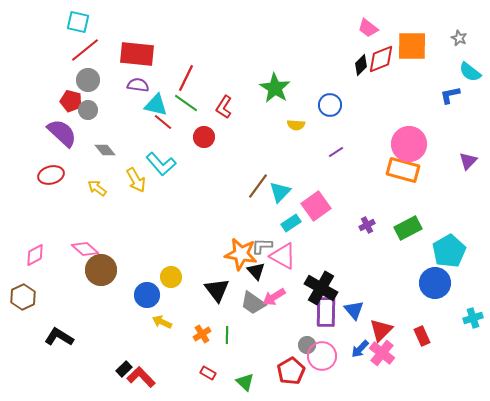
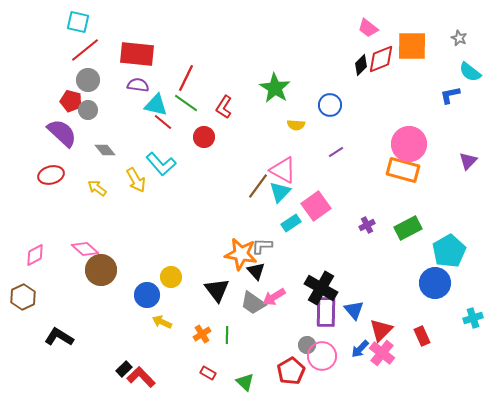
pink triangle at (283, 256): moved 86 px up
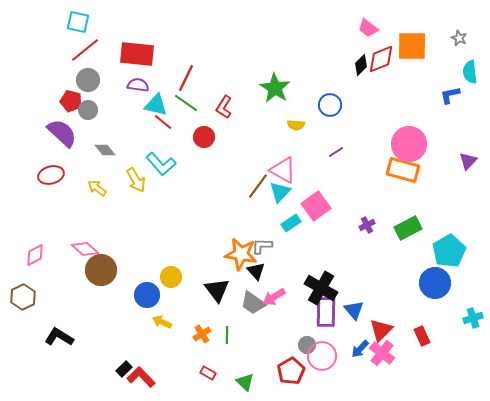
cyan semicircle at (470, 72): rotated 45 degrees clockwise
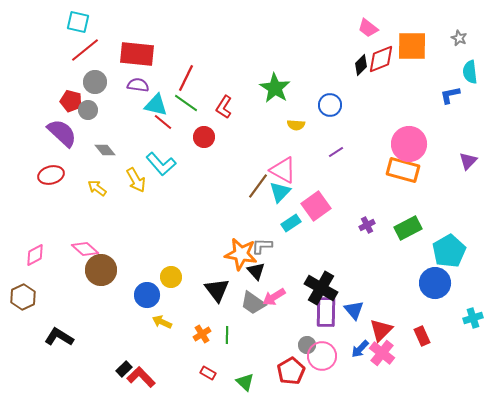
gray circle at (88, 80): moved 7 px right, 2 px down
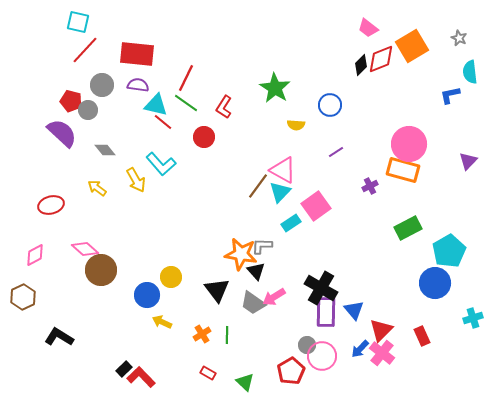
orange square at (412, 46): rotated 32 degrees counterclockwise
red line at (85, 50): rotated 8 degrees counterclockwise
gray circle at (95, 82): moved 7 px right, 3 px down
red ellipse at (51, 175): moved 30 px down
purple cross at (367, 225): moved 3 px right, 39 px up
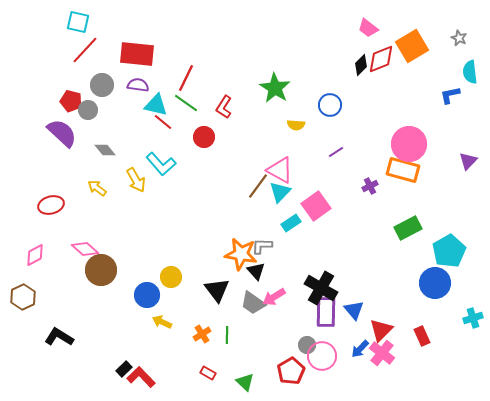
pink triangle at (283, 170): moved 3 px left
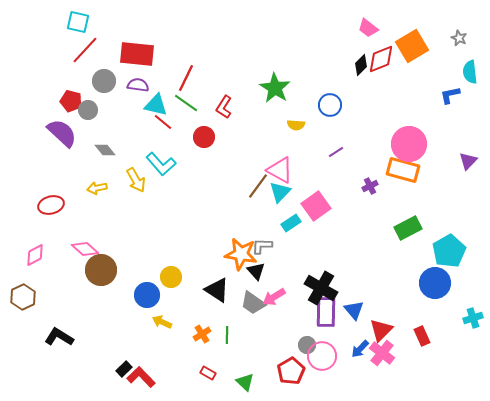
gray circle at (102, 85): moved 2 px right, 4 px up
yellow arrow at (97, 188): rotated 48 degrees counterclockwise
black triangle at (217, 290): rotated 20 degrees counterclockwise
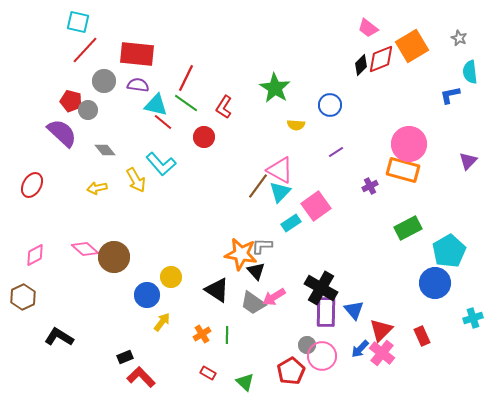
red ellipse at (51, 205): moved 19 px left, 20 px up; rotated 45 degrees counterclockwise
brown circle at (101, 270): moved 13 px right, 13 px up
yellow arrow at (162, 322): rotated 102 degrees clockwise
black rectangle at (124, 369): moved 1 px right, 12 px up; rotated 21 degrees clockwise
